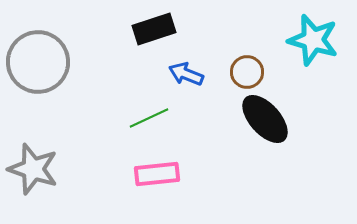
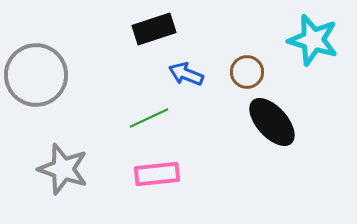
gray circle: moved 2 px left, 13 px down
black ellipse: moved 7 px right, 3 px down
gray star: moved 30 px right
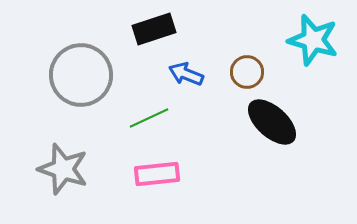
gray circle: moved 45 px right
black ellipse: rotated 6 degrees counterclockwise
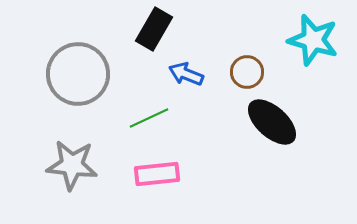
black rectangle: rotated 42 degrees counterclockwise
gray circle: moved 3 px left, 1 px up
gray star: moved 9 px right, 4 px up; rotated 12 degrees counterclockwise
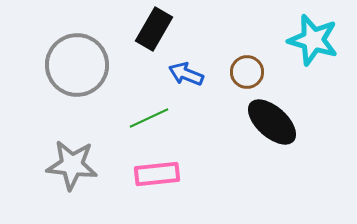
gray circle: moved 1 px left, 9 px up
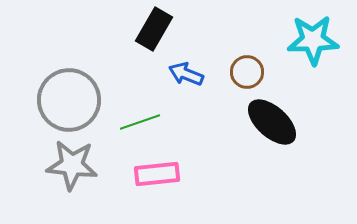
cyan star: rotated 18 degrees counterclockwise
gray circle: moved 8 px left, 35 px down
green line: moved 9 px left, 4 px down; rotated 6 degrees clockwise
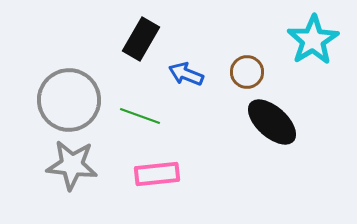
black rectangle: moved 13 px left, 10 px down
cyan star: rotated 30 degrees counterclockwise
green line: moved 6 px up; rotated 39 degrees clockwise
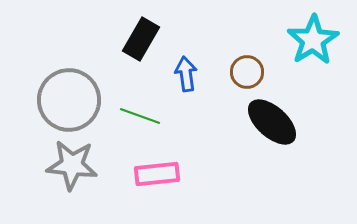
blue arrow: rotated 60 degrees clockwise
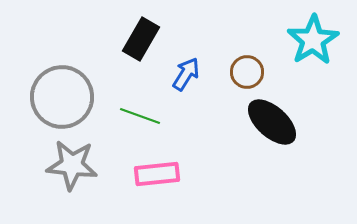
blue arrow: rotated 40 degrees clockwise
gray circle: moved 7 px left, 3 px up
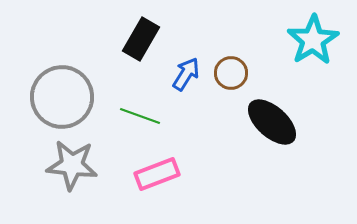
brown circle: moved 16 px left, 1 px down
pink rectangle: rotated 15 degrees counterclockwise
